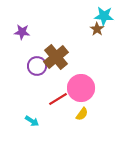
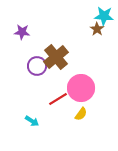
yellow semicircle: moved 1 px left
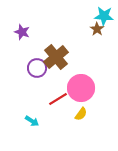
purple star: rotated 14 degrees clockwise
purple circle: moved 2 px down
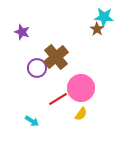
cyan star: moved 1 px down
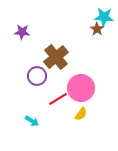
purple star: rotated 14 degrees counterclockwise
purple circle: moved 8 px down
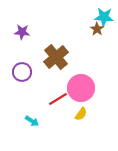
purple circle: moved 15 px left, 4 px up
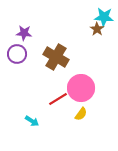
purple star: moved 2 px right, 1 px down
brown cross: rotated 20 degrees counterclockwise
purple circle: moved 5 px left, 18 px up
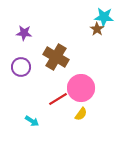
purple circle: moved 4 px right, 13 px down
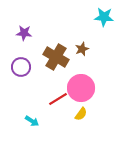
brown star: moved 15 px left, 20 px down; rotated 16 degrees clockwise
